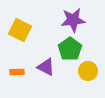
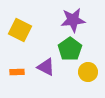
yellow circle: moved 1 px down
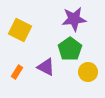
purple star: moved 1 px right, 1 px up
orange rectangle: rotated 56 degrees counterclockwise
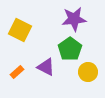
orange rectangle: rotated 16 degrees clockwise
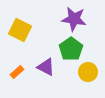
purple star: rotated 15 degrees clockwise
green pentagon: moved 1 px right
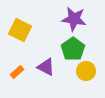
green pentagon: moved 2 px right
yellow circle: moved 2 px left, 1 px up
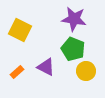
green pentagon: rotated 15 degrees counterclockwise
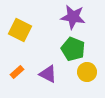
purple star: moved 1 px left, 2 px up
purple triangle: moved 2 px right, 7 px down
yellow circle: moved 1 px right, 1 px down
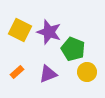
purple star: moved 24 px left, 15 px down; rotated 10 degrees clockwise
purple triangle: rotated 48 degrees counterclockwise
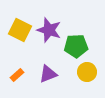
purple star: moved 2 px up
green pentagon: moved 3 px right, 3 px up; rotated 25 degrees counterclockwise
orange rectangle: moved 3 px down
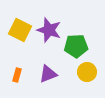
orange rectangle: rotated 32 degrees counterclockwise
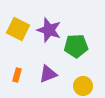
yellow square: moved 2 px left, 1 px up
yellow circle: moved 4 px left, 14 px down
